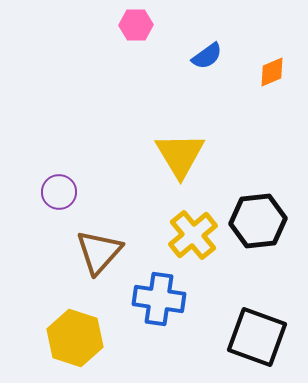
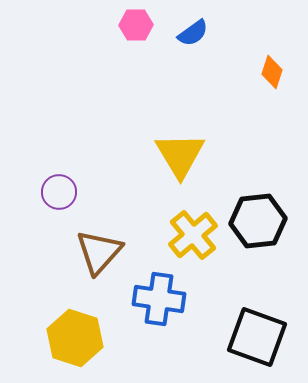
blue semicircle: moved 14 px left, 23 px up
orange diamond: rotated 48 degrees counterclockwise
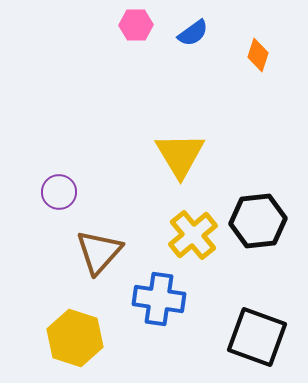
orange diamond: moved 14 px left, 17 px up
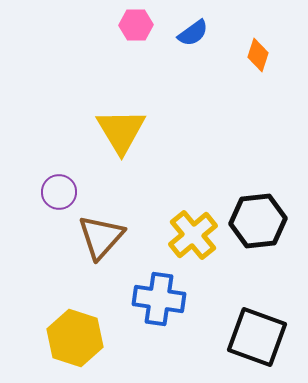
yellow triangle: moved 59 px left, 24 px up
brown triangle: moved 2 px right, 15 px up
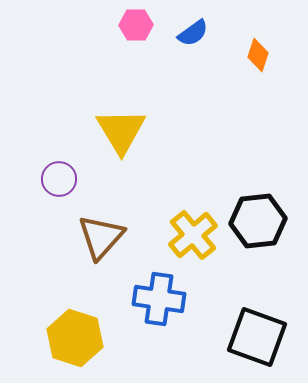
purple circle: moved 13 px up
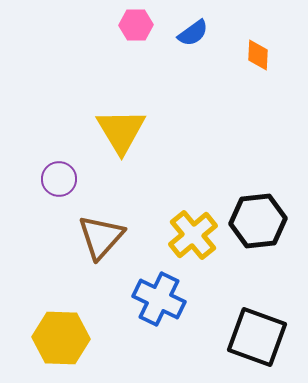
orange diamond: rotated 16 degrees counterclockwise
blue cross: rotated 18 degrees clockwise
yellow hexagon: moved 14 px left; rotated 16 degrees counterclockwise
